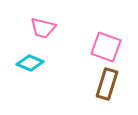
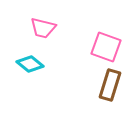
cyan diamond: moved 1 px down; rotated 16 degrees clockwise
brown rectangle: moved 3 px right, 1 px down
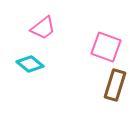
pink trapezoid: rotated 52 degrees counterclockwise
brown rectangle: moved 5 px right
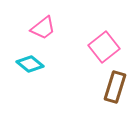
pink square: moved 2 px left; rotated 32 degrees clockwise
brown rectangle: moved 2 px down
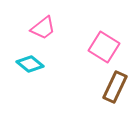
pink square: rotated 20 degrees counterclockwise
brown rectangle: rotated 8 degrees clockwise
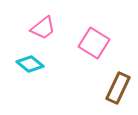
pink square: moved 10 px left, 4 px up
brown rectangle: moved 3 px right, 1 px down
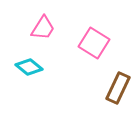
pink trapezoid: rotated 20 degrees counterclockwise
cyan diamond: moved 1 px left, 3 px down
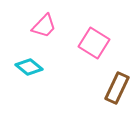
pink trapezoid: moved 1 px right, 2 px up; rotated 12 degrees clockwise
brown rectangle: moved 1 px left
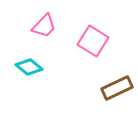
pink square: moved 1 px left, 2 px up
brown rectangle: rotated 40 degrees clockwise
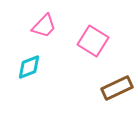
cyan diamond: rotated 60 degrees counterclockwise
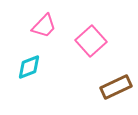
pink square: moved 2 px left; rotated 16 degrees clockwise
brown rectangle: moved 1 px left, 1 px up
